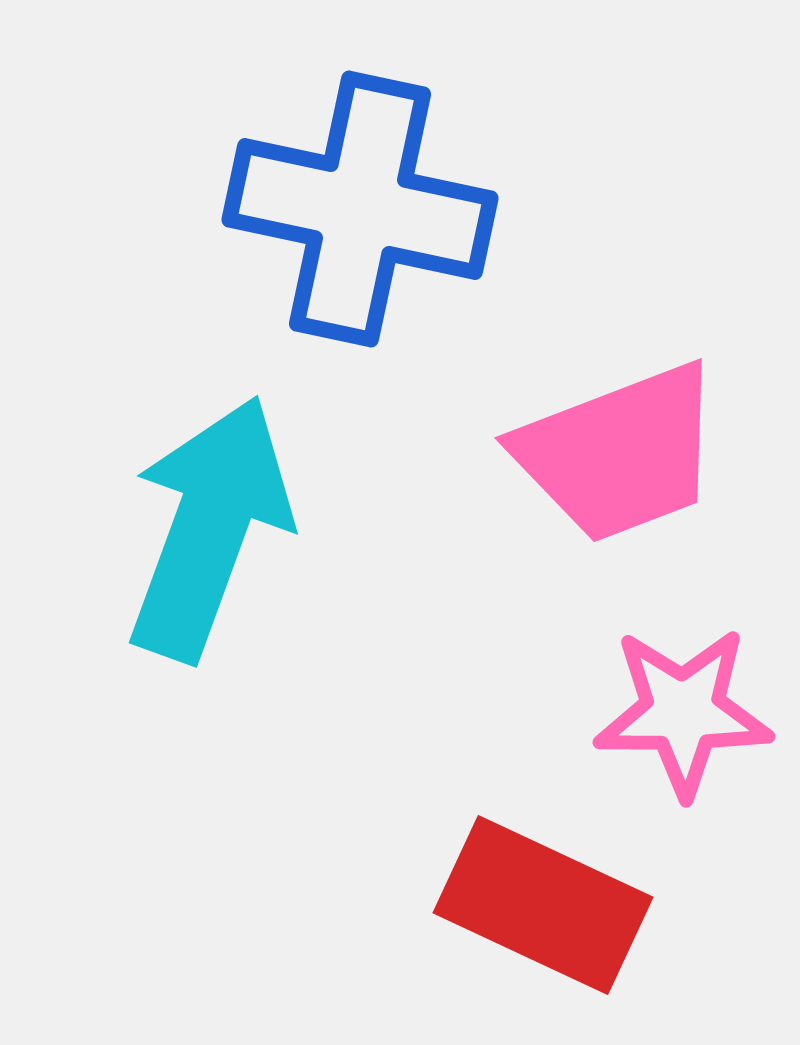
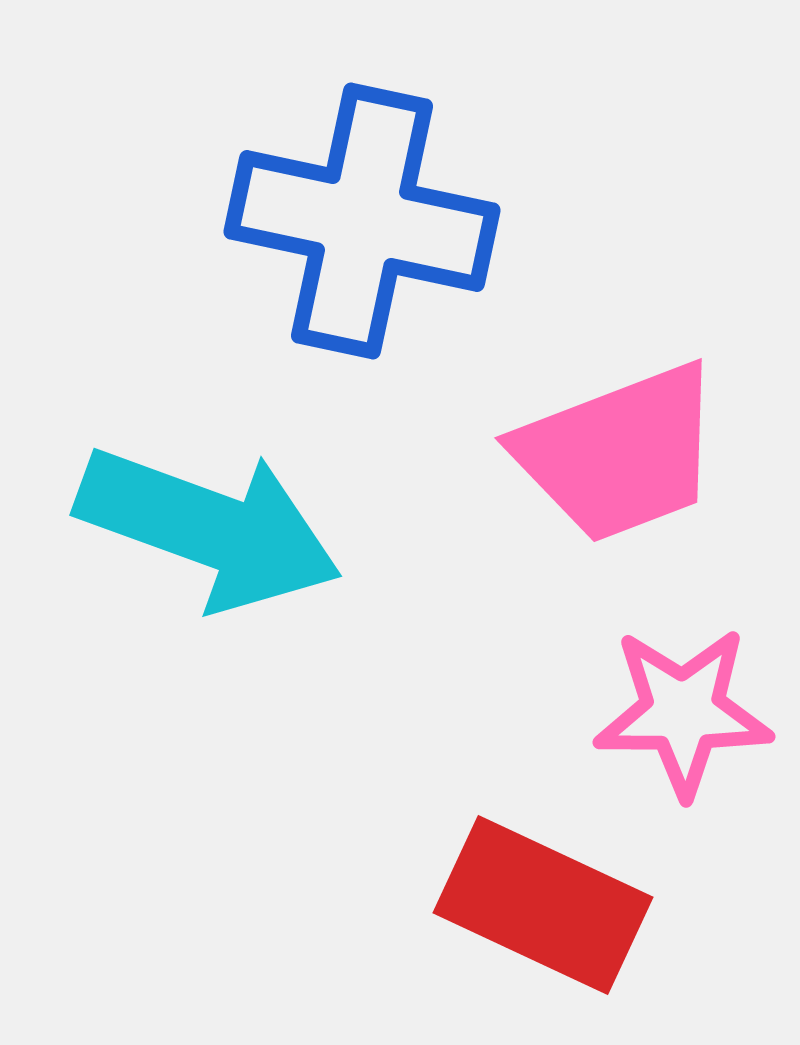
blue cross: moved 2 px right, 12 px down
cyan arrow: rotated 90 degrees clockwise
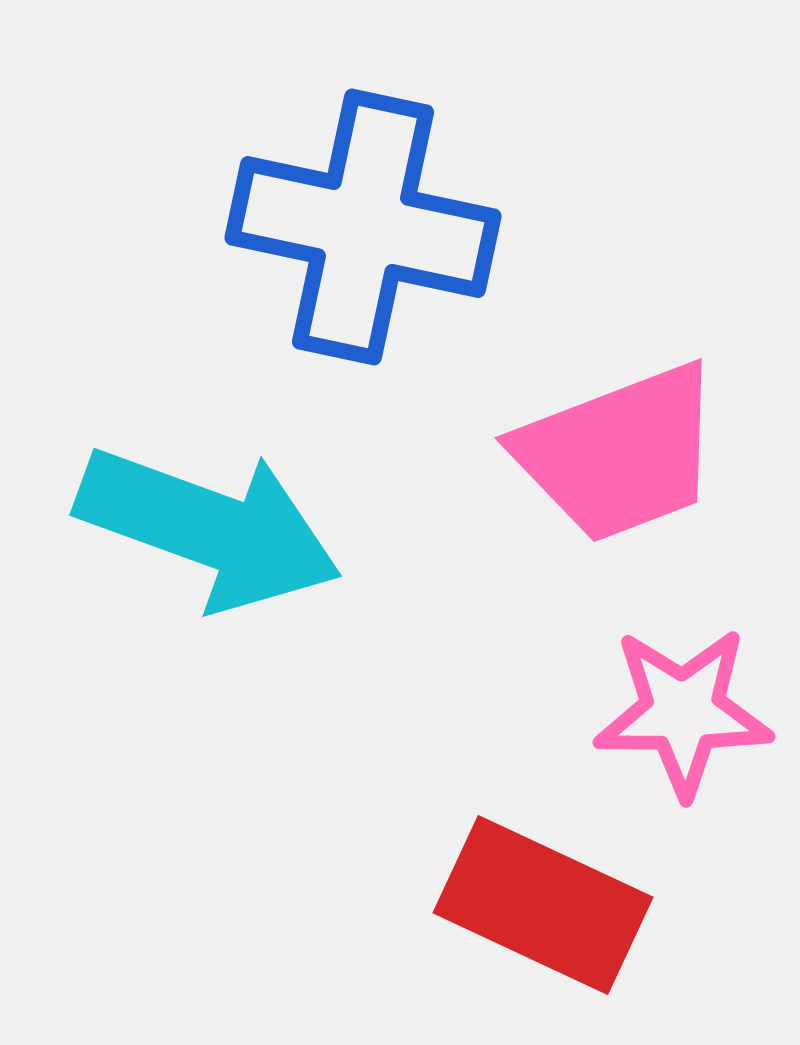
blue cross: moved 1 px right, 6 px down
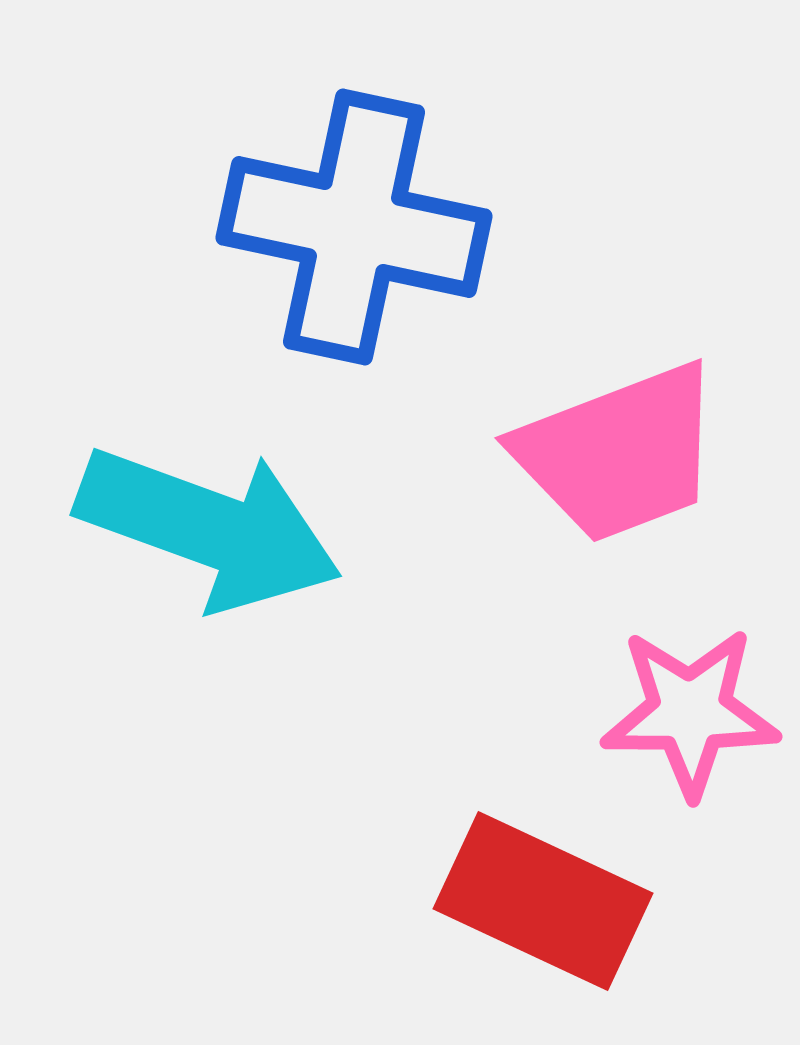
blue cross: moved 9 px left
pink star: moved 7 px right
red rectangle: moved 4 px up
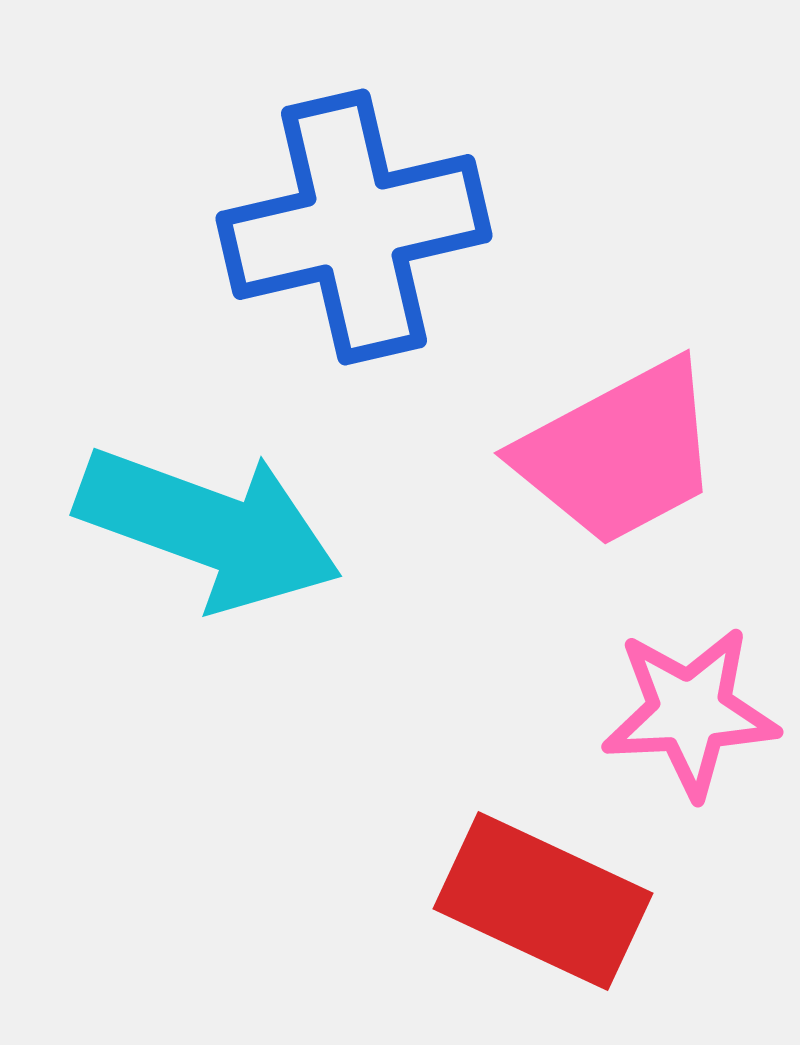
blue cross: rotated 25 degrees counterclockwise
pink trapezoid: rotated 7 degrees counterclockwise
pink star: rotated 3 degrees counterclockwise
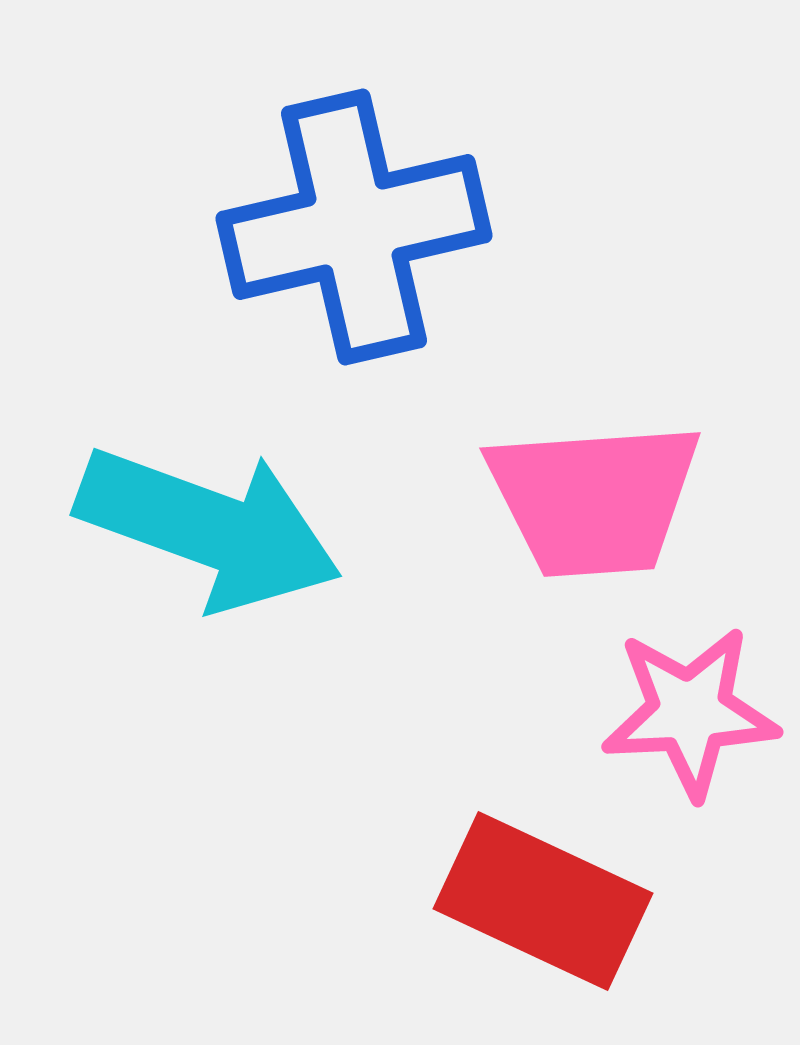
pink trapezoid: moved 25 px left, 46 px down; rotated 24 degrees clockwise
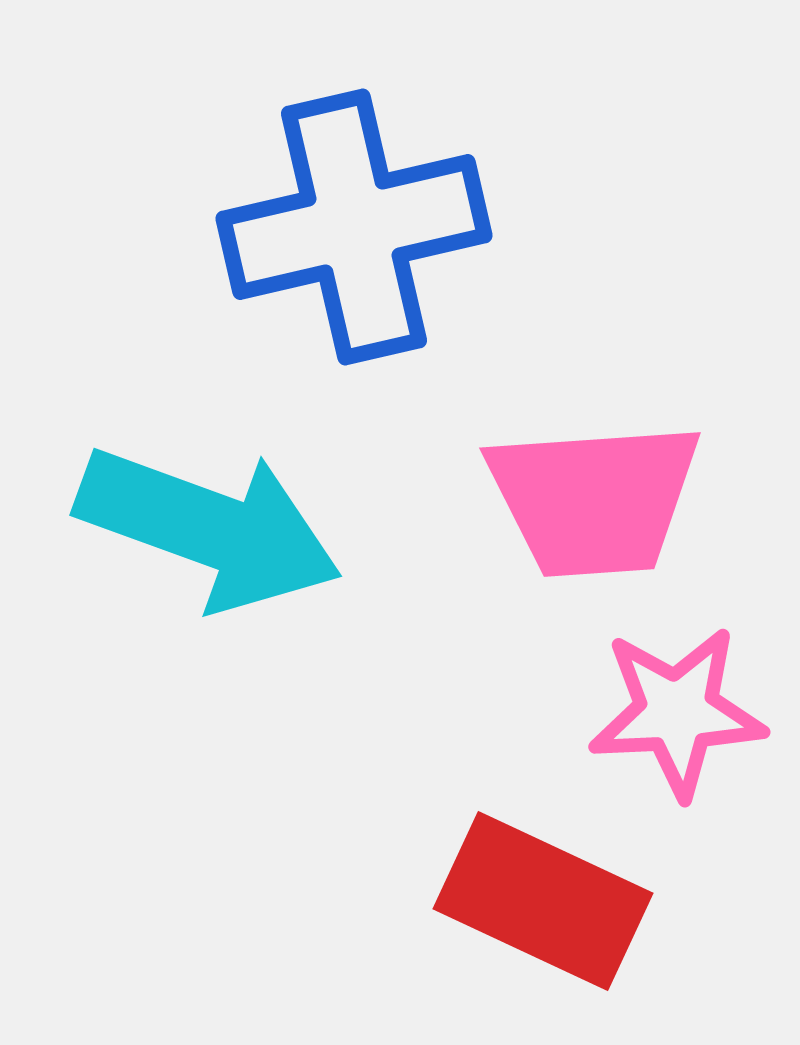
pink star: moved 13 px left
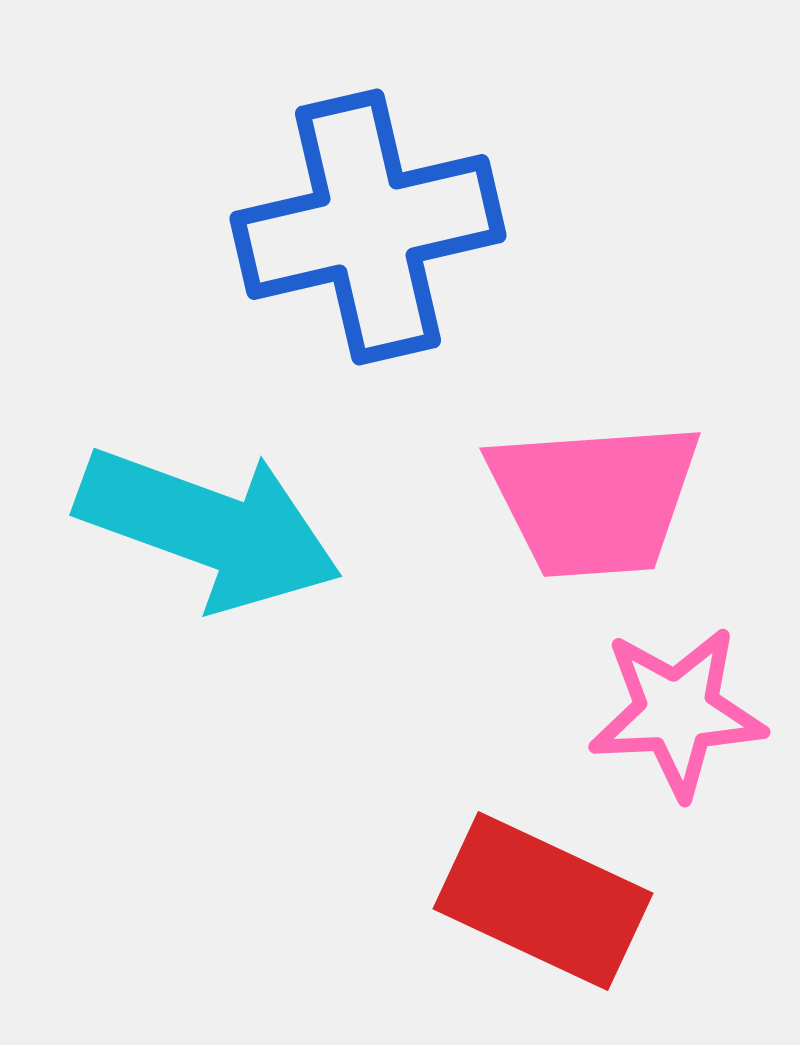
blue cross: moved 14 px right
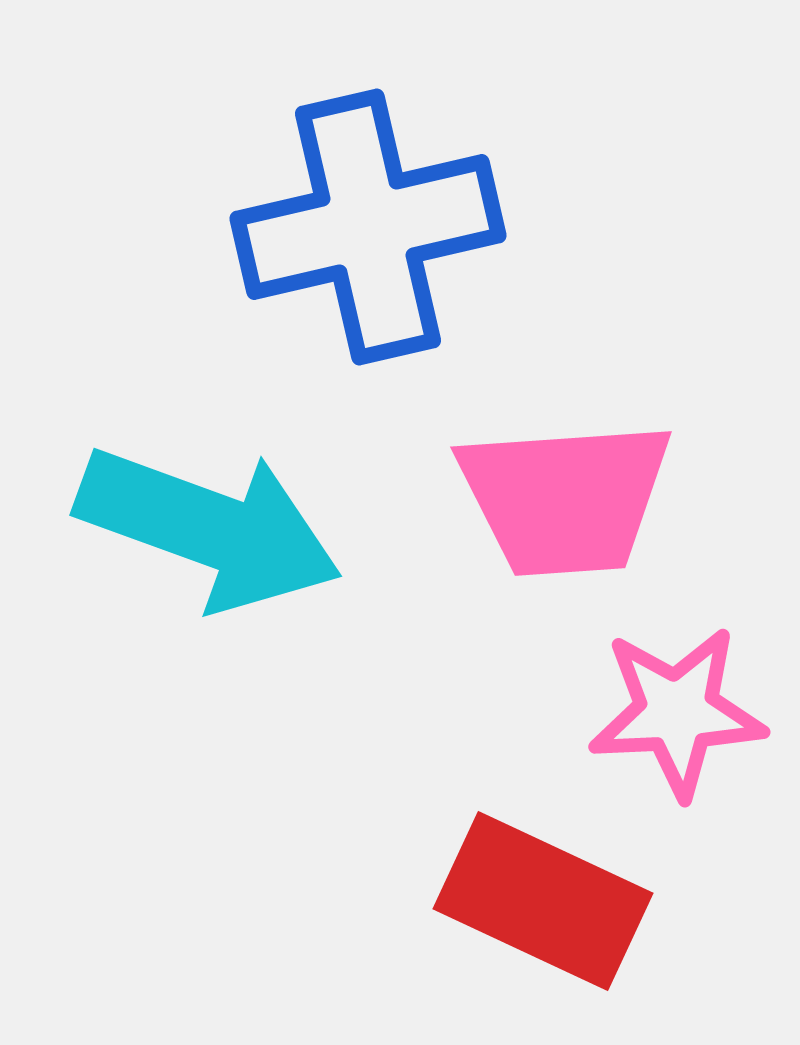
pink trapezoid: moved 29 px left, 1 px up
